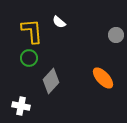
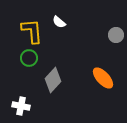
gray diamond: moved 2 px right, 1 px up
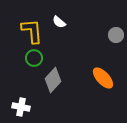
green circle: moved 5 px right
white cross: moved 1 px down
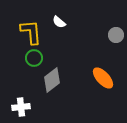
yellow L-shape: moved 1 px left, 1 px down
gray diamond: moved 1 px left; rotated 10 degrees clockwise
white cross: rotated 18 degrees counterclockwise
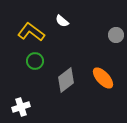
white semicircle: moved 3 px right, 1 px up
yellow L-shape: rotated 48 degrees counterclockwise
green circle: moved 1 px right, 3 px down
gray diamond: moved 14 px right
white cross: rotated 12 degrees counterclockwise
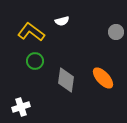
white semicircle: rotated 56 degrees counterclockwise
gray circle: moved 3 px up
gray diamond: rotated 45 degrees counterclockwise
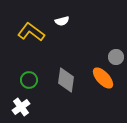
gray circle: moved 25 px down
green circle: moved 6 px left, 19 px down
white cross: rotated 18 degrees counterclockwise
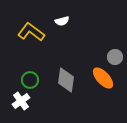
gray circle: moved 1 px left
green circle: moved 1 px right
white cross: moved 6 px up
